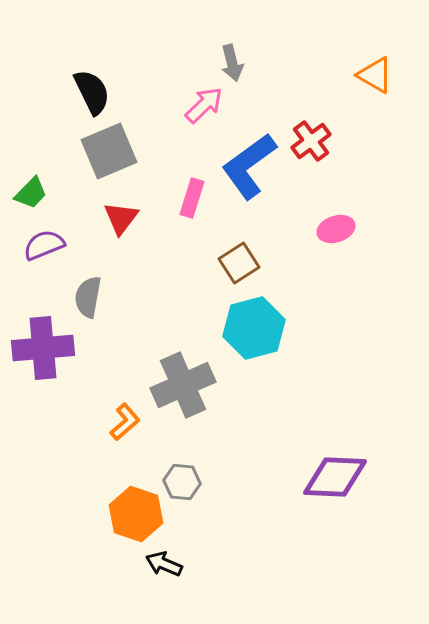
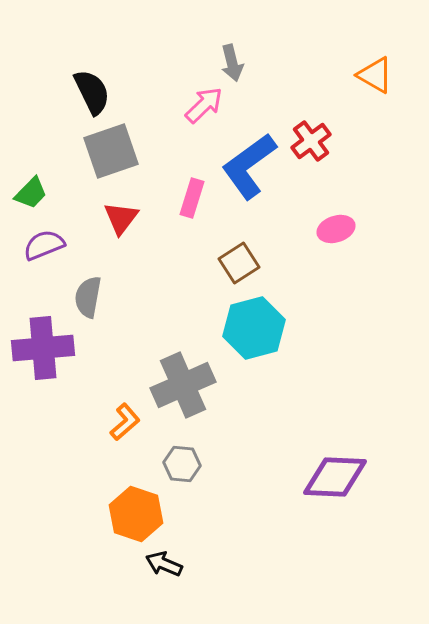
gray square: moved 2 px right; rotated 4 degrees clockwise
gray hexagon: moved 18 px up
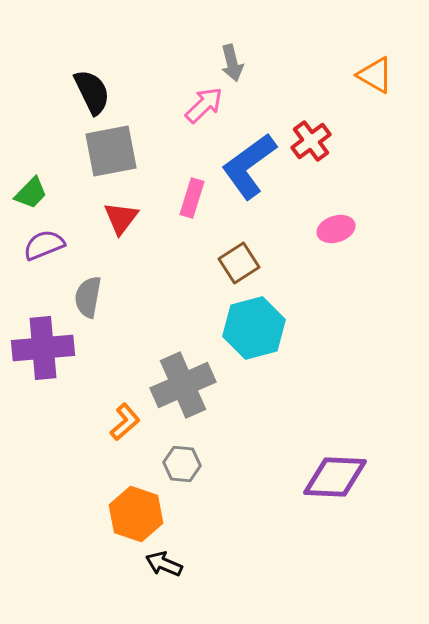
gray square: rotated 8 degrees clockwise
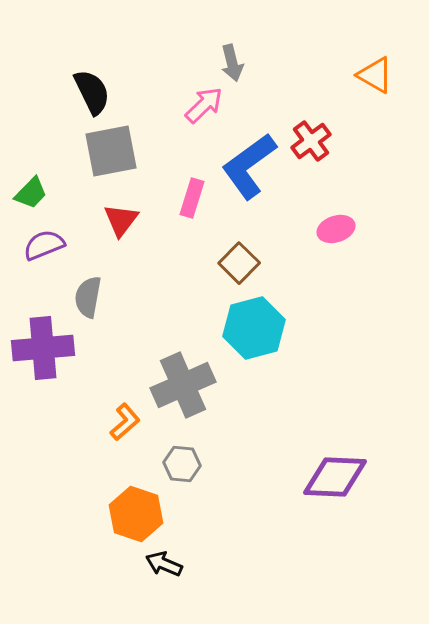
red triangle: moved 2 px down
brown square: rotated 12 degrees counterclockwise
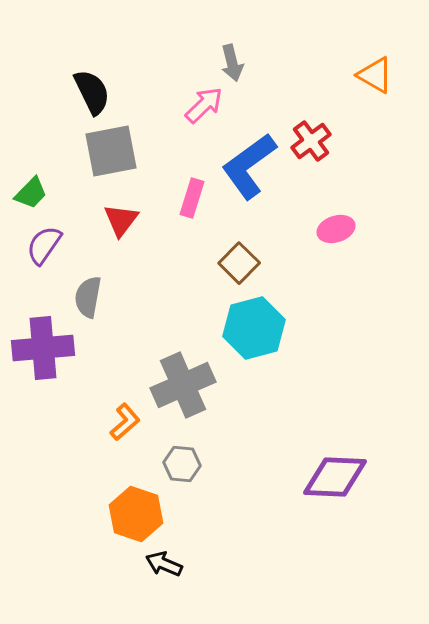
purple semicircle: rotated 33 degrees counterclockwise
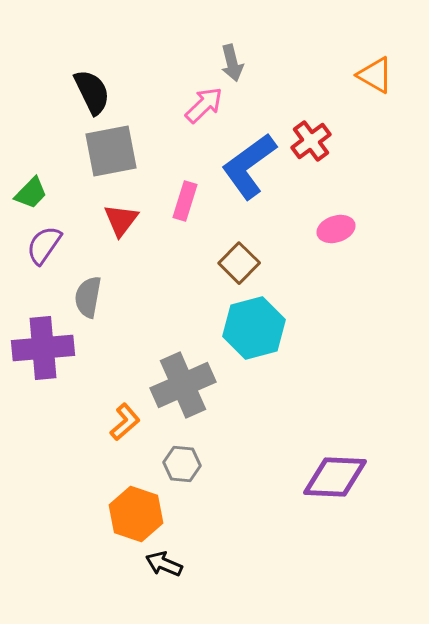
pink rectangle: moved 7 px left, 3 px down
